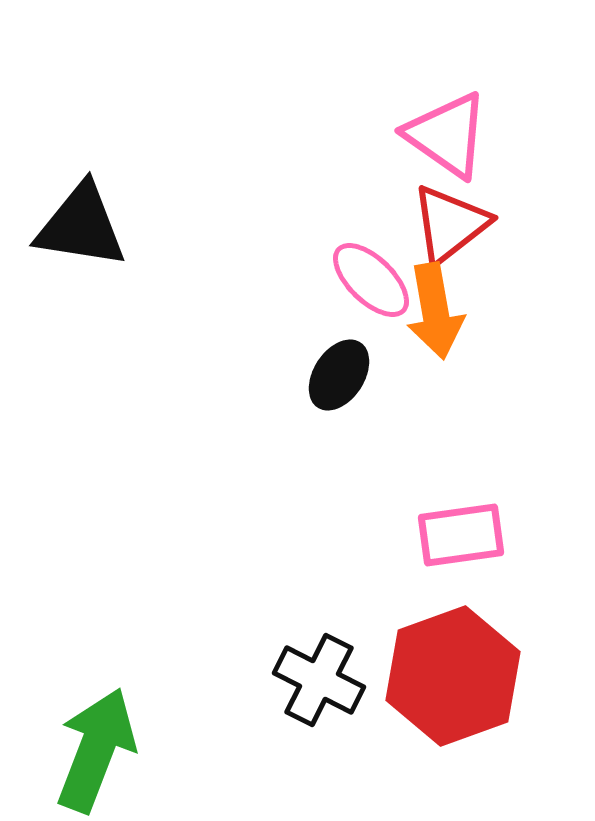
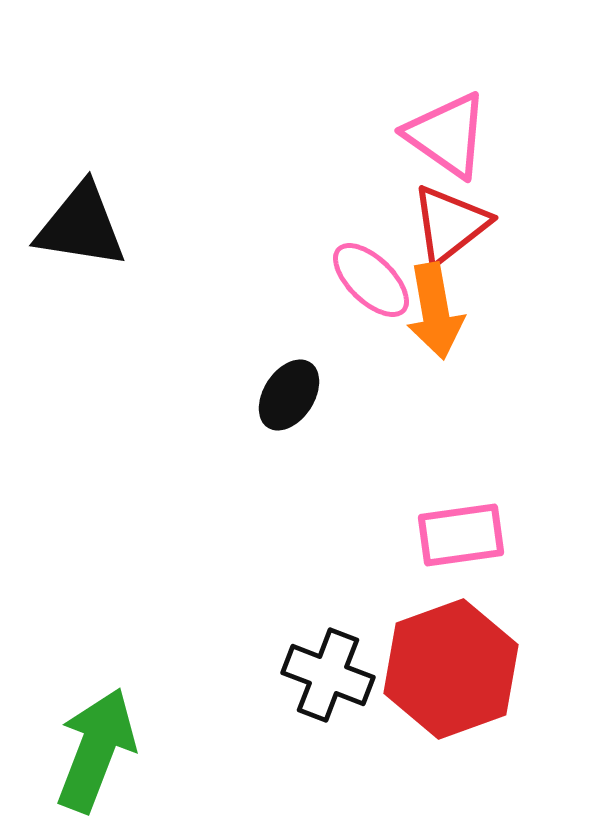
black ellipse: moved 50 px left, 20 px down
red hexagon: moved 2 px left, 7 px up
black cross: moved 9 px right, 5 px up; rotated 6 degrees counterclockwise
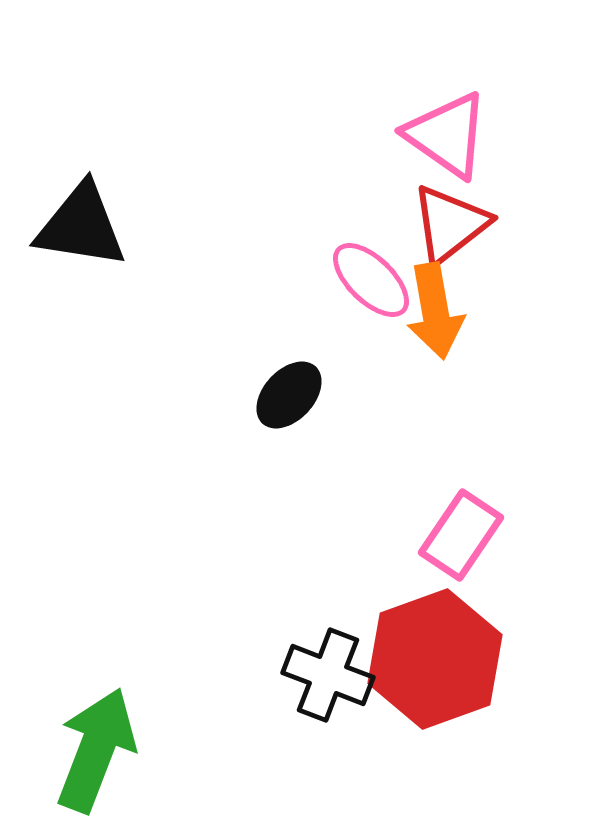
black ellipse: rotated 10 degrees clockwise
pink rectangle: rotated 48 degrees counterclockwise
red hexagon: moved 16 px left, 10 px up
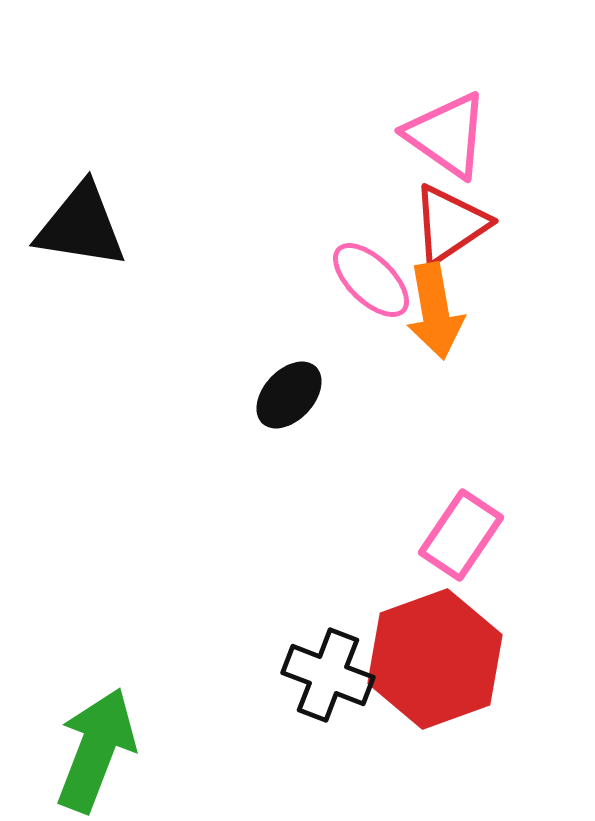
red triangle: rotated 4 degrees clockwise
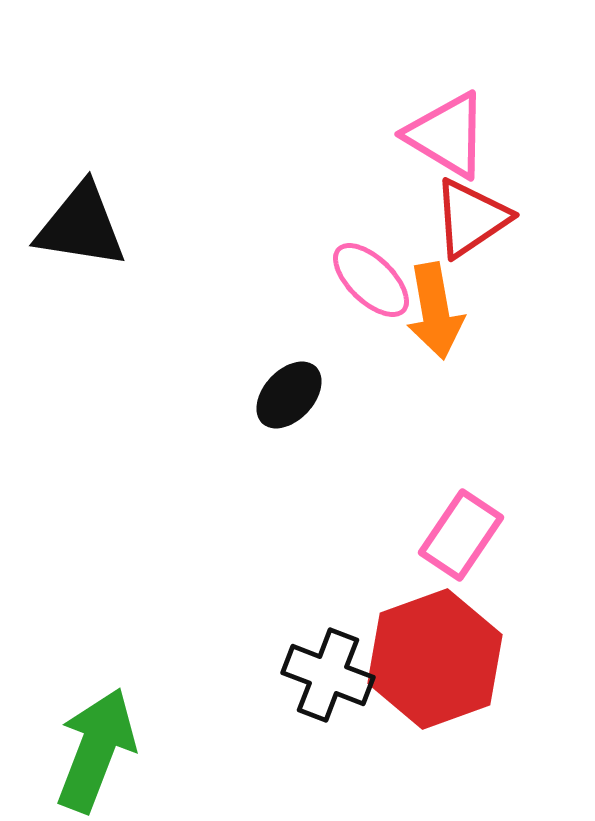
pink triangle: rotated 4 degrees counterclockwise
red triangle: moved 21 px right, 6 px up
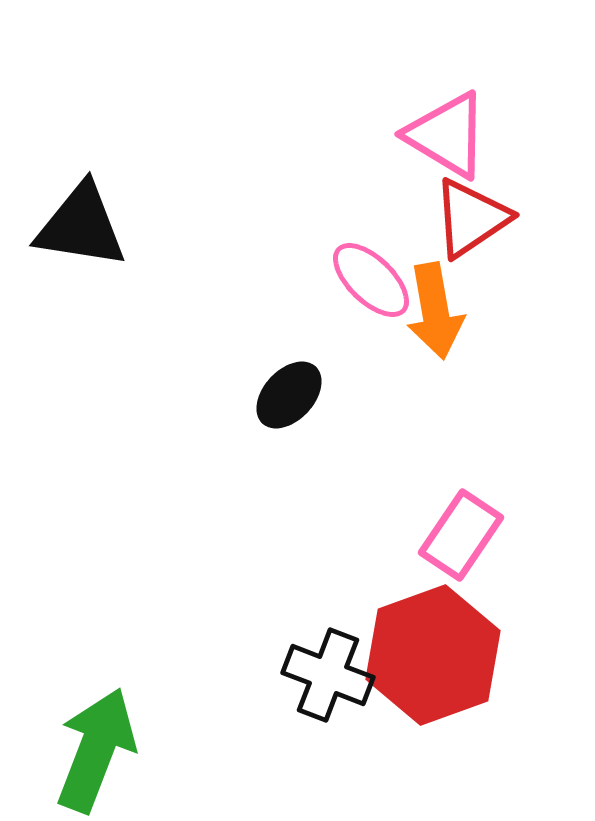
red hexagon: moved 2 px left, 4 px up
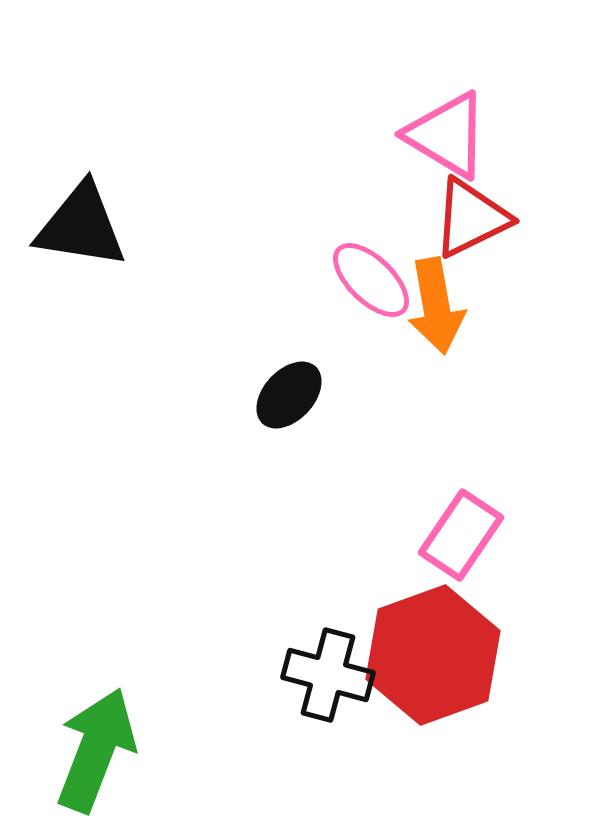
red triangle: rotated 8 degrees clockwise
orange arrow: moved 1 px right, 5 px up
black cross: rotated 6 degrees counterclockwise
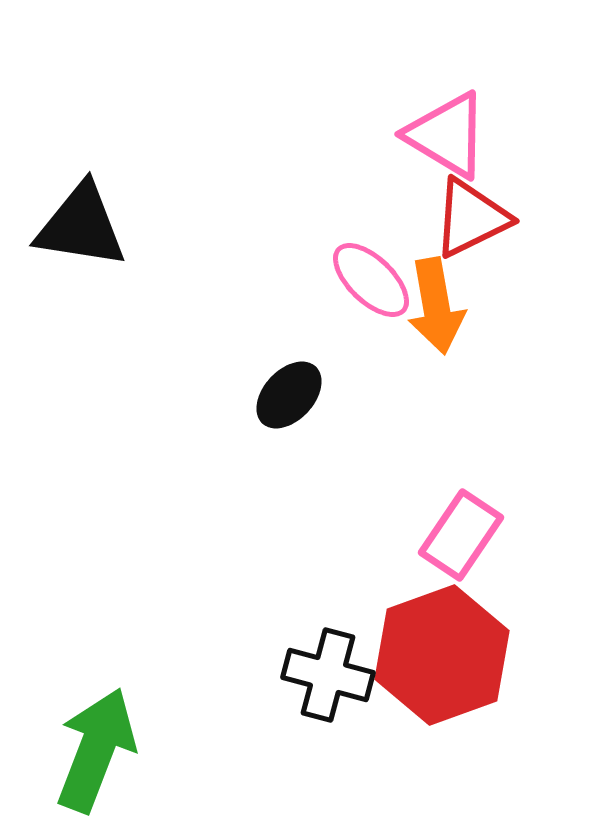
red hexagon: moved 9 px right
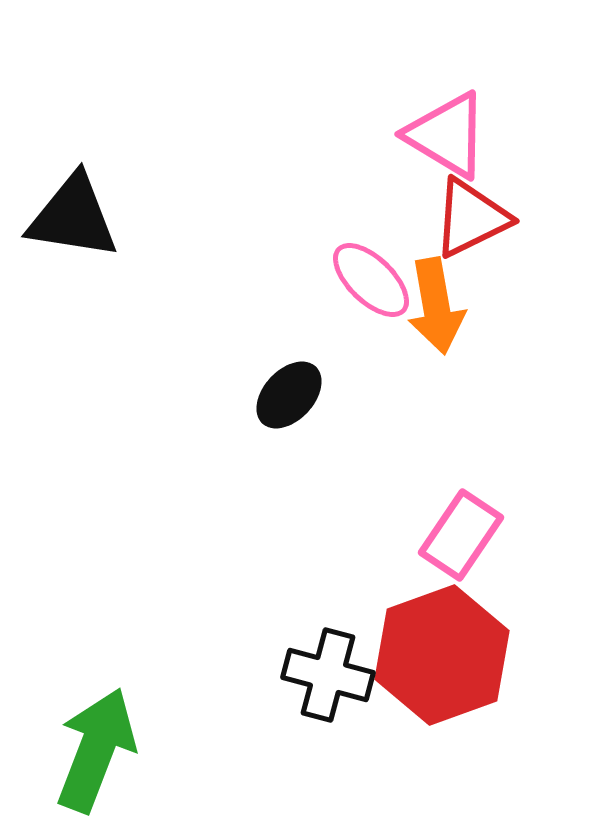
black triangle: moved 8 px left, 9 px up
